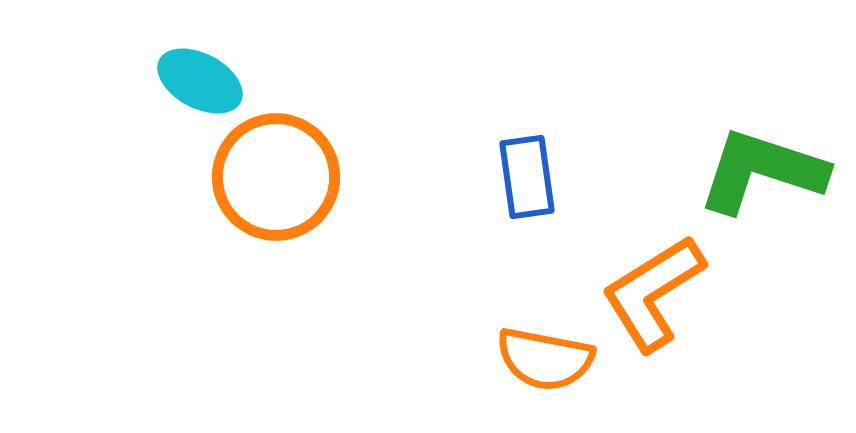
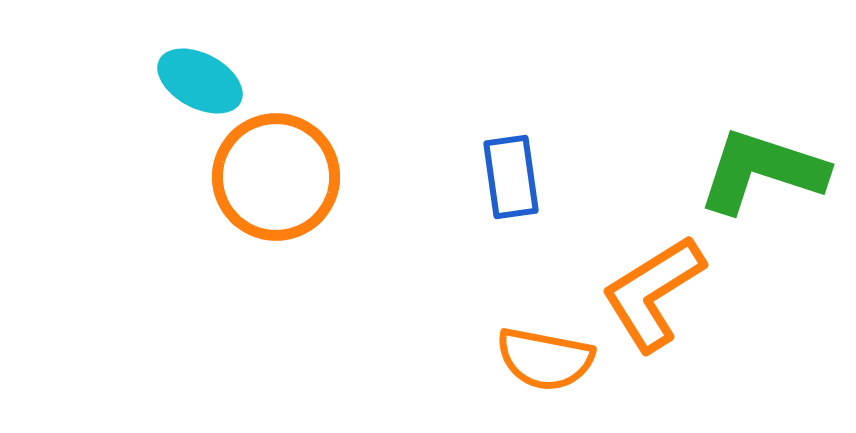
blue rectangle: moved 16 px left
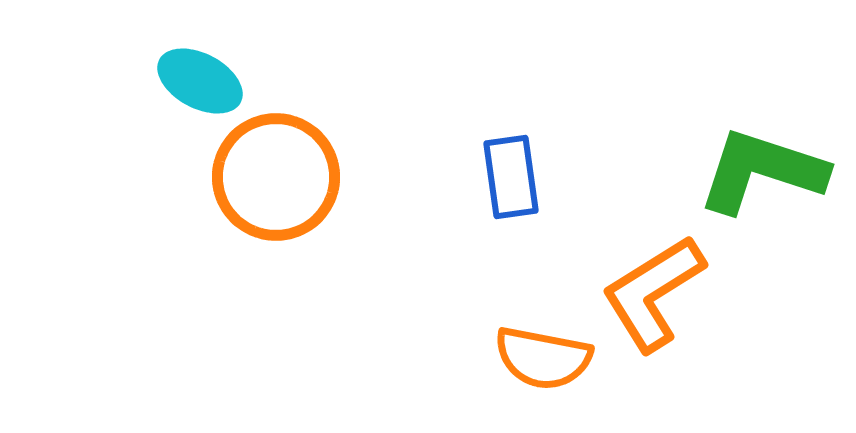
orange semicircle: moved 2 px left, 1 px up
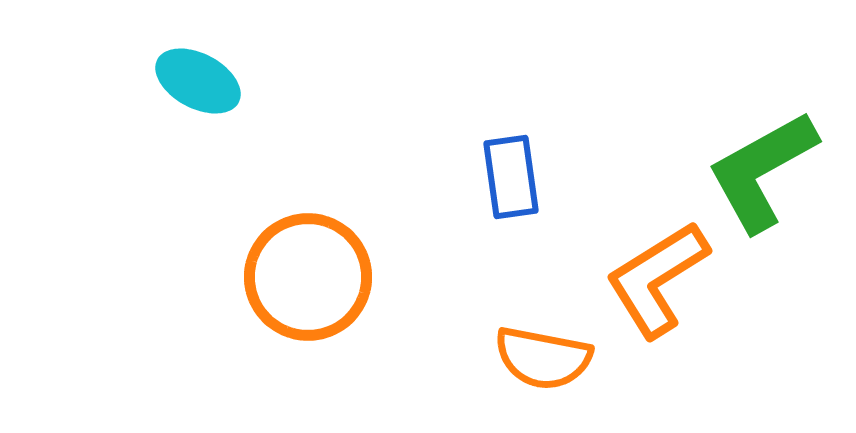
cyan ellipse: moved 2 px left
green L-shape: rotated 47 degrees counterclockwise
orange circle: moved 32 px right, 100 px down
orange L-shape: moved 4 px right, 14 px up
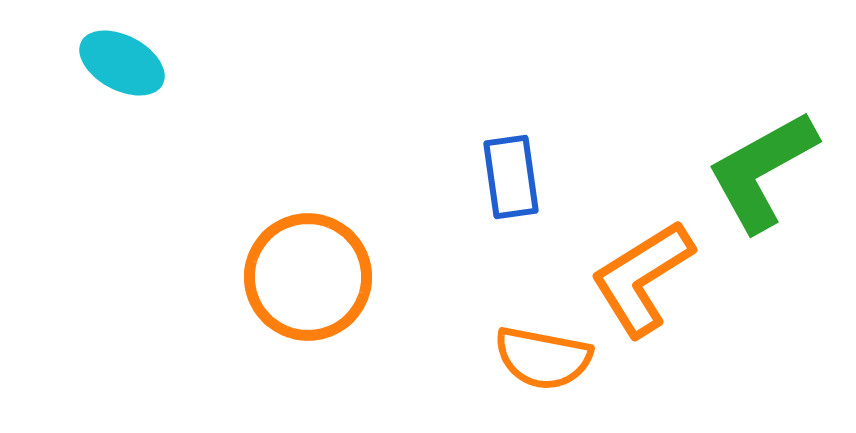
cyan ellipse: moved 76 px left, 18 px up
orange L-shape: moved 15 px left, 1 px up
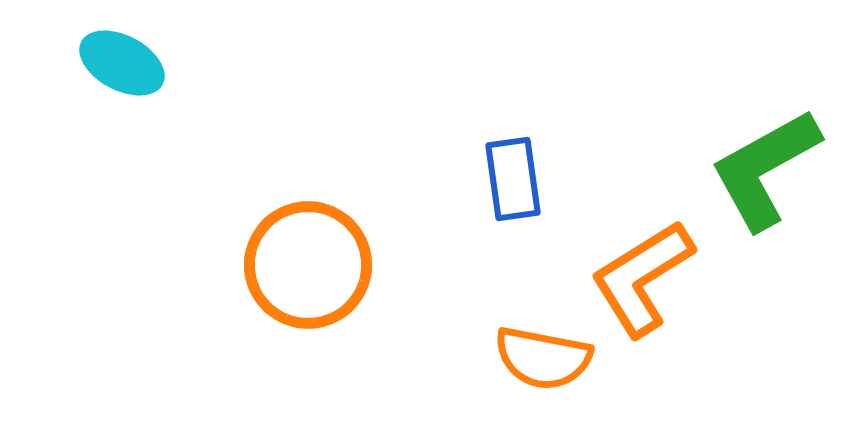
green L-shape: moved 3 px right, 2 px up
blue rectangle: moved 2 px right, 2 px down
orange circle: moved 12 px up
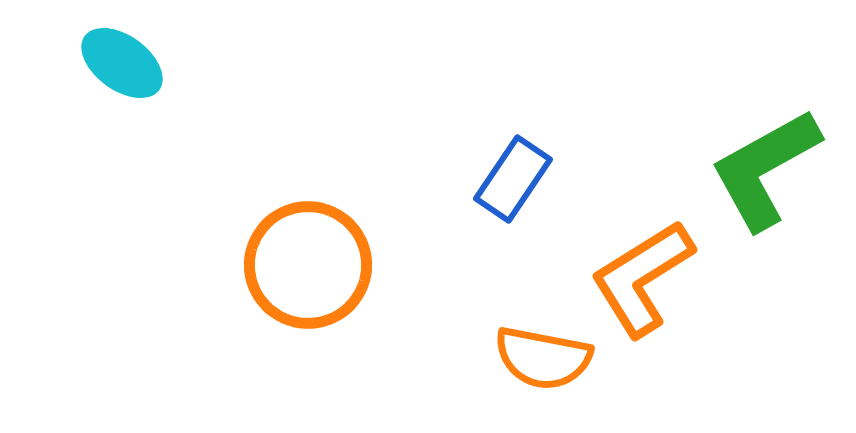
cyan ellipse: rotated 8 degrees clockwise
blue rectangle: rotated 42 degrees clockwise
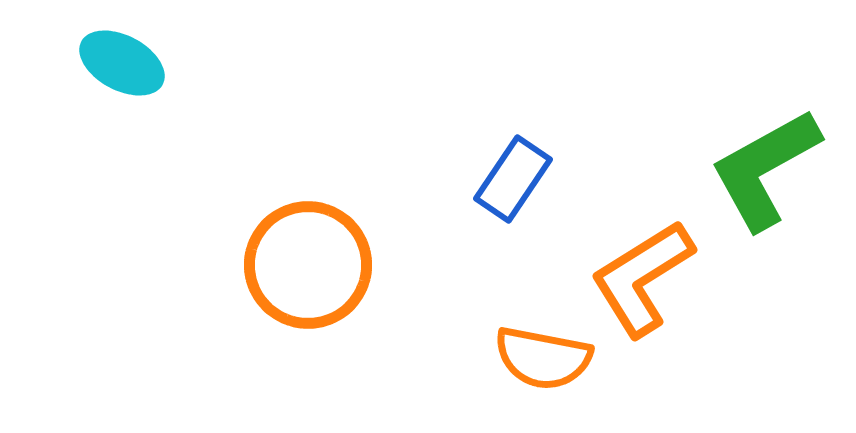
cyan ellipse: rotated 8 degrees counterclockwise
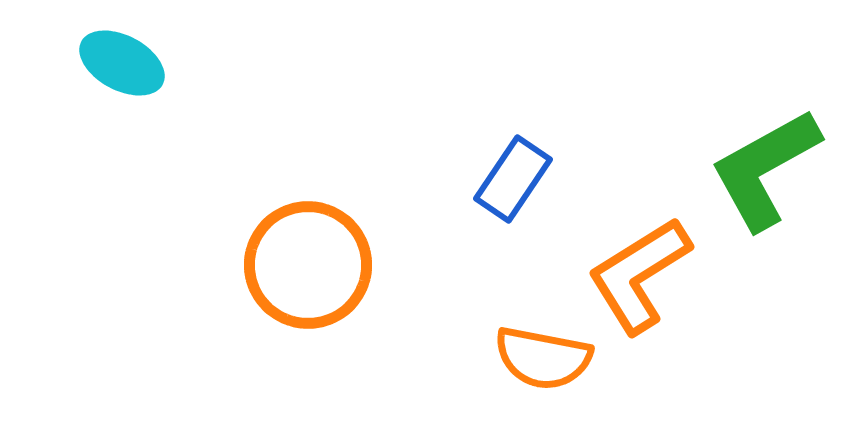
orange L-shape: moved 3 px left, 3 px up
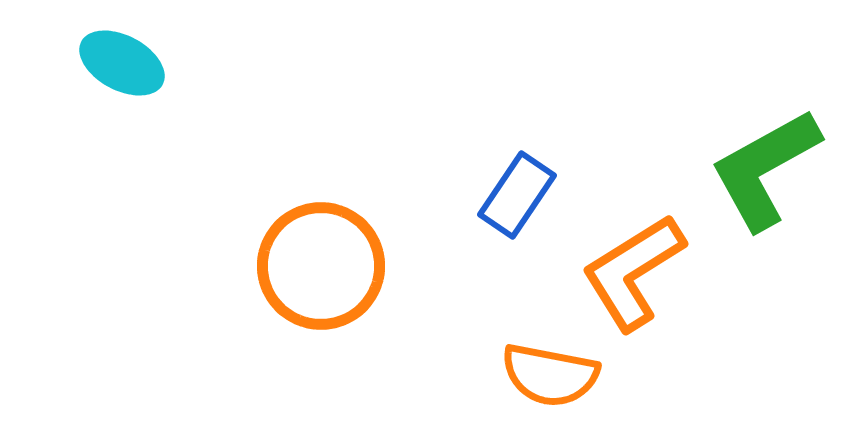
blue rectangle: moved 4 px right, 16 px down
orange circle: moved 13 px right, 1 px down
orange L-shape: moved 6 px left, 3 px up
orange semicircle: moved 7 px right, 17 px down
